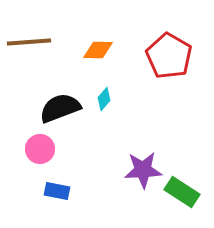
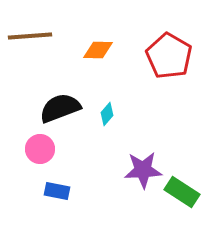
brown line: moved 1 px right, 6 px up
cyan diamond: moved 3 px right, 15 px down
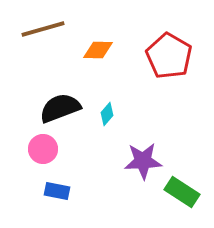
brown line: moved 13 px right, 7 px up; rotated 12 degrees counterclockwise
pink circle: moved 3 px right
purple star: moved 9 px up
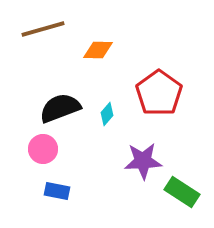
red pentagon: moved 10 px left, 37 px down; rotated 6 degrees clockwise
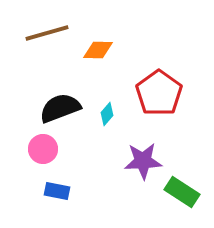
brown line: moved 4 px right, 4 px down
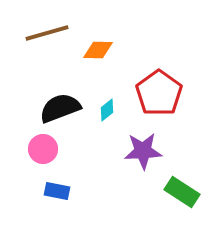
cyan diamond: moved 4 px up; rotated 10 degrees clockwise
purple star: moved 10 px up
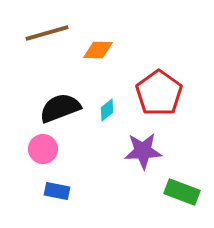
green rectangle: rotated 12 degrees counterclockwise
